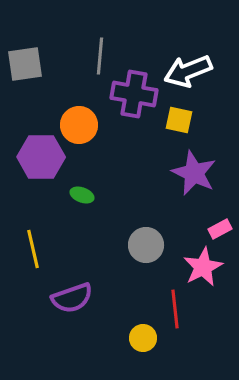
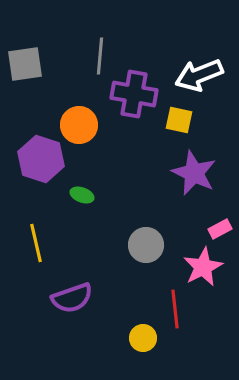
white arrow: moved 11 px right, 4 px down
purple hexagon: moved 2 px down; rotated 18 degrees clockwise
yellow line: moved 3 px right, 6 px up
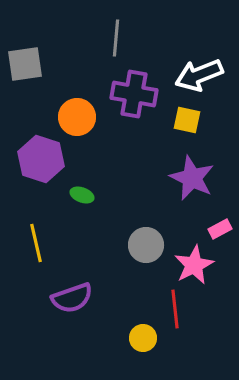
gray line: moved 16 px right, 18 px up
yellow square: moved 8 px right
orange circle: moved 2 px left, 8 px up
purple star: moved 2 px left, 5 px down
pink star: moved 9 px left, 2 px up
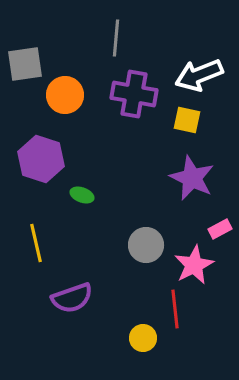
orange circle: moved 12 px left, 22 px up
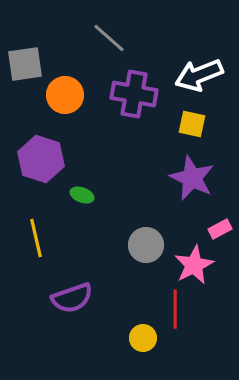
gray line: moved 7 px left; rotated 54 degrees counterclockwise
yellow square: moved 5 px right, 4 px down
yellow line: moved 5 px up
red line: rotated 6 degrees clockwise
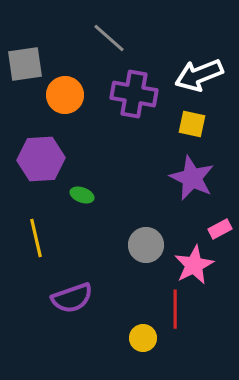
purple hexagon: rotated 21 degrees counterclockwise
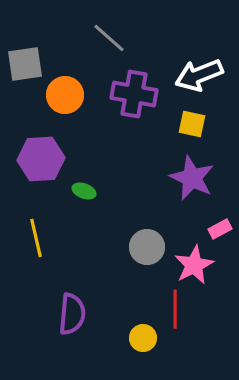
green ellipse: moved 2 px right, 4 px up
gray circle: moved 1 px right, 2 px down
purple semicircle: moved 16 px down; rotated 66 degrees counterclockwise
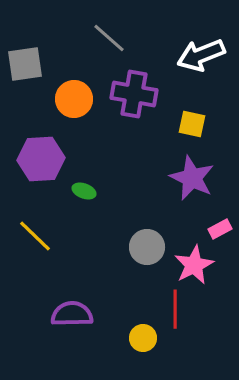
white arrow: moved 2 px right, 20 px up
orange circle: moved 9 px right, 4 px down
yellow line: moved 1 px left, 2 px up; rotated 33 degrees counterclockwise
purple semicircle: rotated 96 degrees counterclockwise
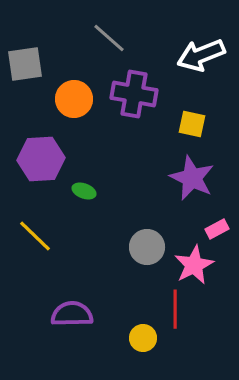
pink rectangle: moved 3 px left
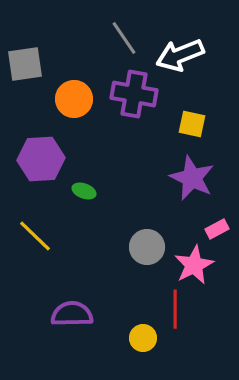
gray line: moved 15 px right; rotated 15 degrees clockwise
white arrow: moved 21 px left
